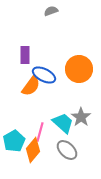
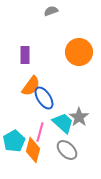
orange circle: moved 17 px up
blue ellipse: moved 23 px down; rotated 30 degrees clockwise
gray star: moved 2 px left
orange diamond: rotated 25 degrees counterclockwise
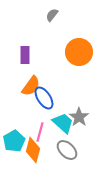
gray semicircle: moved 1 px right, 4 px down; rotated 32 degrees counterclockwise
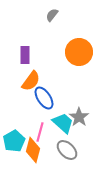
orange semicircle: moved 5 px up
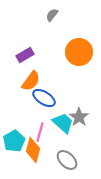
purple rectangle: rotated 60 degrees clockwise
blue ellipse: rotated 25 degrees counterclockwise
gray ellipse: moved 10 px down
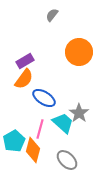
purple rectangle: moved 6 px down
orange semicircle: moved 7 px left, 2 px up
gray star: moved 4 px up
pink line: moved 3 px up
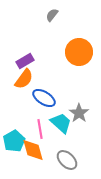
cyan trapezoid: moved 2 px left
pink line: rotated 24 degrees counterclockwise
orange diamond: rotated 30 degrees counterclockwise
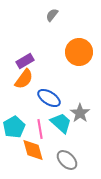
blue ellipse: moved 5 px right
gray star: moved 1 px right
cyan pentagon: moved 14 px up
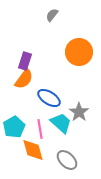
purple rectangle: rotated 42 degrees counterclockwise
gray star: moved 1 px left, 1 px up
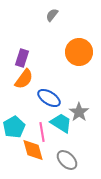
purple rectangle: moved 3 px left, 3 px up
cyan trapezoid: rotated 10 degrees counterclockwise
pink line: moved 2 px right, 3 px down
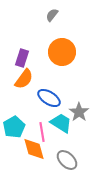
orange circle: moved 17 px left
orange diamond: moved 1 px right, 1 px up
